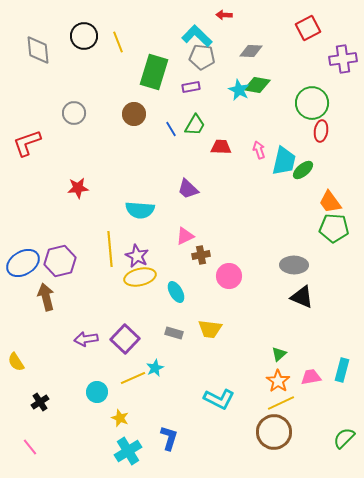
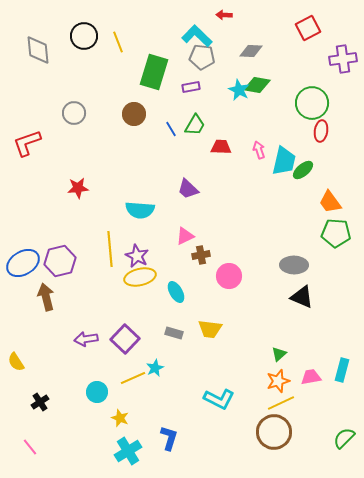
green pentagon at (334, 228): moved 2 px right, 5 px down
orange star at (278, 381): rotated 20 degrees clockwise
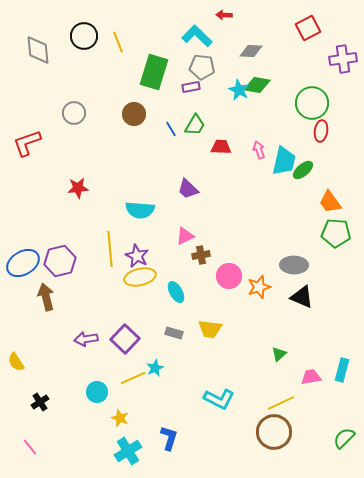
gray pentagon at (202, 57): moved 10 px down
orange star at (278, 381): moved 19 px left, 94 px up
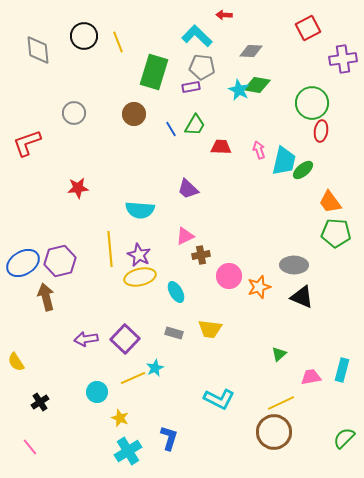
purple star at (137, 256): moved 2 px right, 1 px up
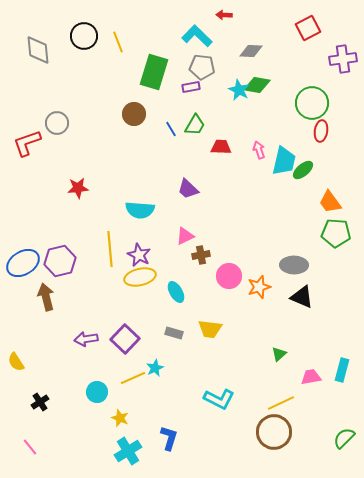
gray circle at (74, 113): moved 17 px left, 10 px down
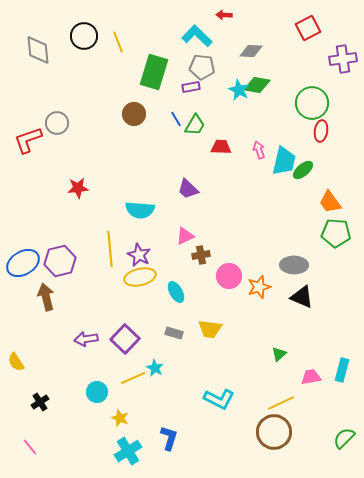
blue line at (171, 129): moved 5 px right, 10 px up
red L-shape at (27, 143): moved 1 px right, 3 px up
cyan star at (155, 368): rotated 18 degrees counterclockwise
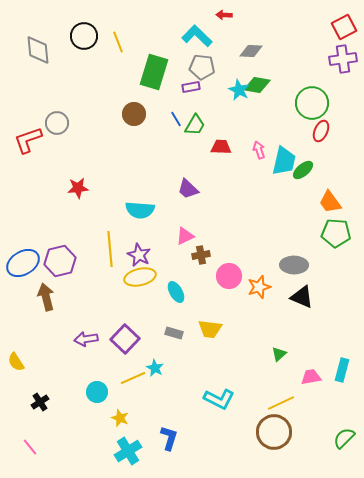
red square at (308, 28): moved 36 px right, 1 px up
red ellipse at (321, 131): rotated 15 degrees clockwise
